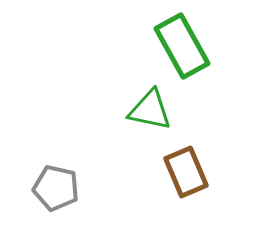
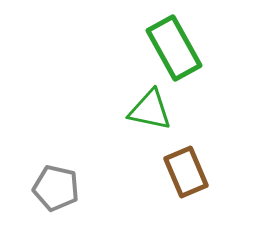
green rectangle: moved 8 px left, 2 px down
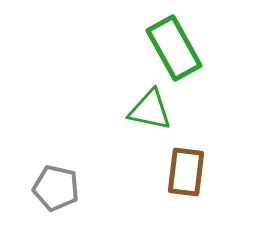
brown rectangle: rotated 30 degrees clockwise
